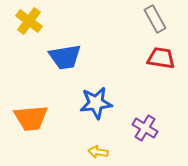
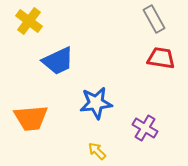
gray rectangle: moved 1 px left
blue trapezoid: moved 7 px left, 4 px down; rotated 16 degrees counterclockwise
yellow arrow: moved 1 px left, 1 px up; rotated 36 degrees clockwise
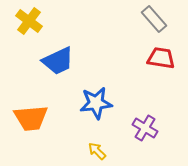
gray rectangle: rotated 12 degrees counterclockwise
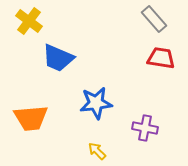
blue trapezoid: moved 3 px up; rotated 48 degrees clockwise
purple cross: rotated 20 degrees counterclockwise
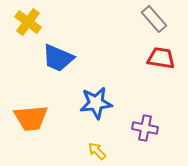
yellow cross: moved 1 px left, 1 px down
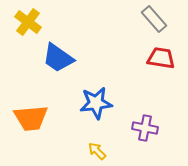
blue trapezoid: rotated 12 degrees clockwise
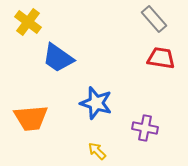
blue star: rotated 24 degrees clockwise
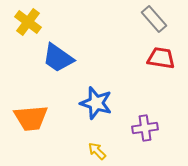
purple cross: rotated 20 degrees counterclockwise
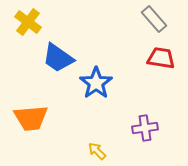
blue star: moved 20 px up; rotated 20 degrees clockwise
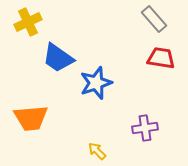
yellow cross: rotated 28 degrees clockwise
blue star: rotated 16 degrees clockwise
